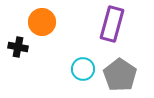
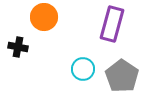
orange circle: moved 2 px right, 5 px up
gray pentagon: moved 2 px right, 1 px down
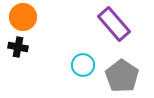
orange circle: moved 21 px left
purple rectangle: moved 2 px right; rotated 56 degrees counterclockwise
cyan circle: moved 4 px up
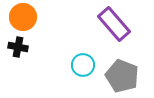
gray pentagon: rotated 12 degrees counterclockwise
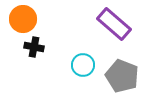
orange circle: moved 2 px down
purple rectangle: rotated 8 degrees counterclockwise
black cross: moved 16 px right
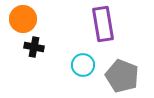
purple rectangle: moved 11 px left; rotated 40 degrees clockwise
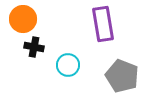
cyan circle: moved 15 px left
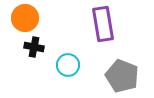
orange circle: moved 2 px right, 1 px up
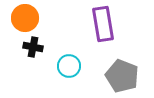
black cross: moved 1 px left
cyan circle: moved 1 px right, 1 px down
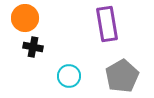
purple rectangle: moved 4 px right
cyan circle: moved 10 px down
gray pentagon: rotated 20 degrees clockwise
